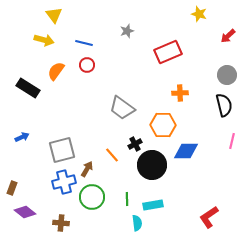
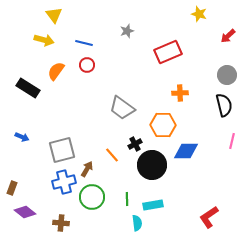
blue arrow: rotated 48 degrees clockwise
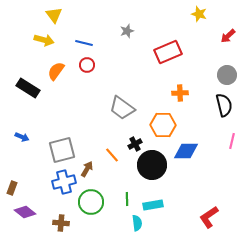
green circle: moved 1 px left, 5 px down
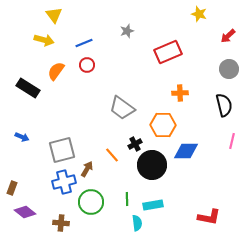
blue line: rotated 36 degrees counterclockwise
gray circle: moved 2 px right, 6 px up
red L-shape: rotated 135 degrees counterclockwise
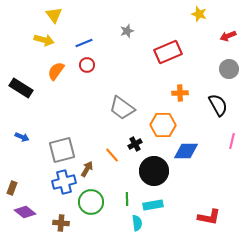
red arrow: rotated 21 degrees clockwise
black rectangle: moved 7 px left
black semicircle: moved 6 px left; rotated 15 degrees counterclockwise
black circle: moved 2 px right, 6 px down
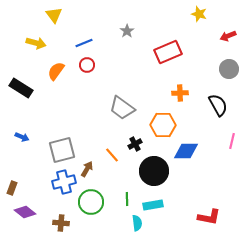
gray star: rotated 16 degrees counterclockwise
yellow arrow: moved 8 px left, 3 px down
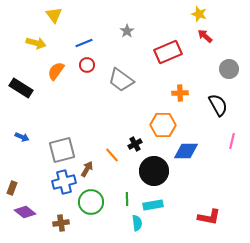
red arrow: moved 23 px left; rotated 63 degrees clockwise
gray trapezoid: moved 1 px left, 28 px up
brown cross: rotated 14 degrees counterclockwise
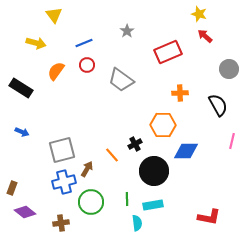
blue arrow: moved 5 px up
